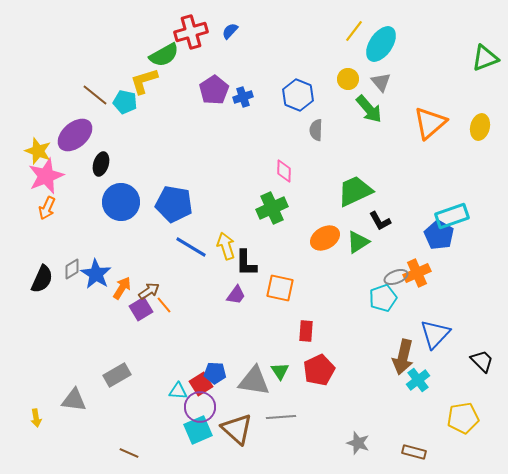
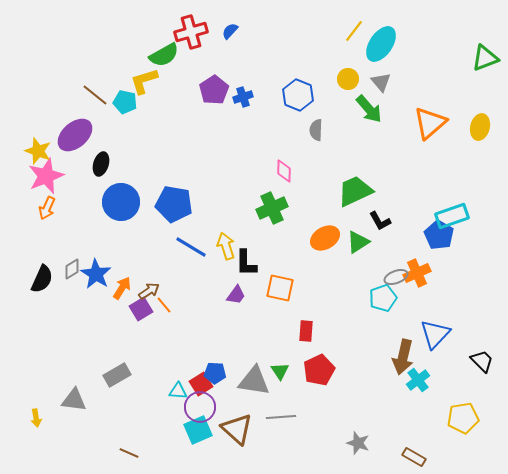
brown rectangle at (414, 452): moved 5 px down; rotated 15 degrees clockwise
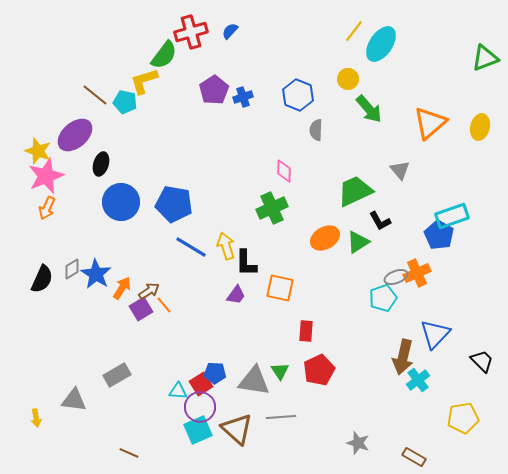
green semicircle at (164, 55): rotated 24 degrees counterclockwise
gray triangle at (381, 82): moved 19 px right, 88 px down
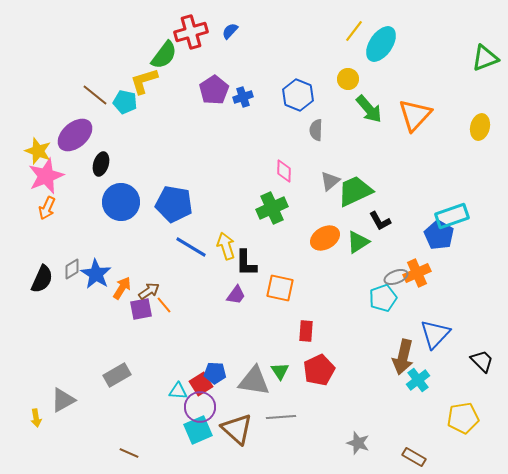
orange triangle at (430, 123): moved 15 px left, 8 px up; rotated 6 degrees counterclockwise
gray triangle at (400, 170): moved 70 px left, 11 px down; rotated 30 degrees clockwise
purple square at (141, 309): rotated 20 degrees clockwise
gray triangle at (74, 400): moved 11 px left; rotated 36 degrees counterclockwise
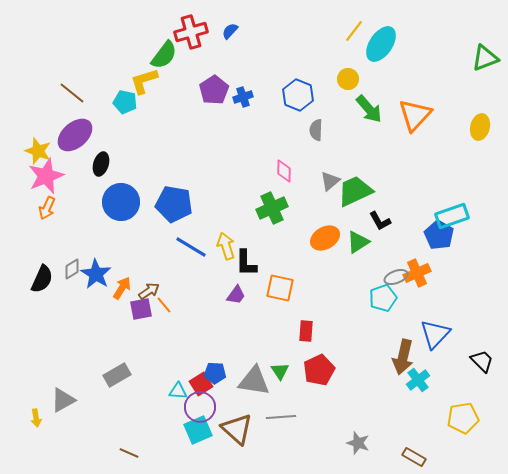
brown line at (95, 95): moved 23 px left, 2 px up
